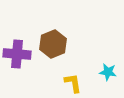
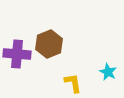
brown hexagon: moved 4 px left
cyan star: rotated 18 degrees clockwise
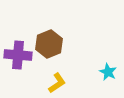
purple cross: moved 1 px right, 1 px down
yellow L-shape: moved 16 px left; rotated 65 degrees clockwise
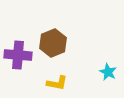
brown hexagon: moved 4 px right, 1 px up
yellow L-shape: rotated 45 degrees clockwise
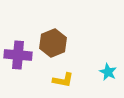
yellow L-shape: moved 6 px right, 3 px up
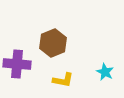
purple cross: moved 1 px left, 9 px down
cyan star: moved 3 px left
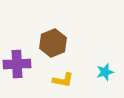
purple cross: rotated 8 degrees counterclockwise
cyan star: rotated 30 degrees clockwise
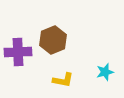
brown hexagon: moved 3 px up
purple cross: moved 1 px right, 12 px up
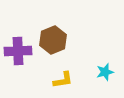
purple cross: moved 1 px up
yellow L-shape: rotated 20 degrees counterclockwise
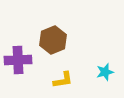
purple cross: moved 9 px down
